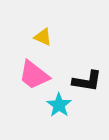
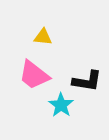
yellow triangle: rotated 18 degrees counterclockwise
cyan star: moved 2 px right
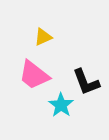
yellow triangle: rotated 30 degrees counterclockwise
black L-shape: moved 1 px left, 1 px down; rotated 60 degrees clockwise
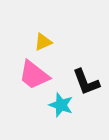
yellow triangle: moved 5 px down
cyan star: rotated 15 degrees counterclockwise
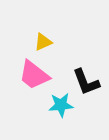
cyan star: rotated 25 degrees counterclockwise
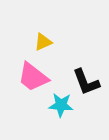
pink trapezoid: moved 1 px left, 2 px down
cyan star: rotated 10 degrees clockwise
